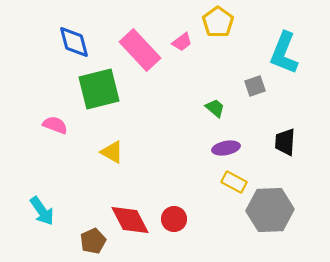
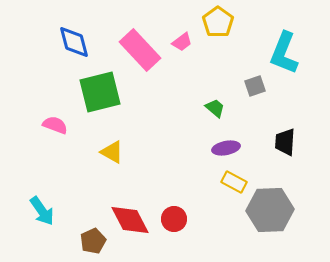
green square: moved 1 px right, 3 px down
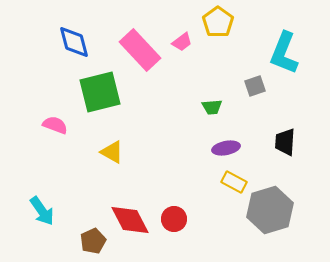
green trapezoid: moved 3 px left, 1 px up; rotated 135 degrees clockwise
gray hexagon: rotated 15 degrees counterclockwise
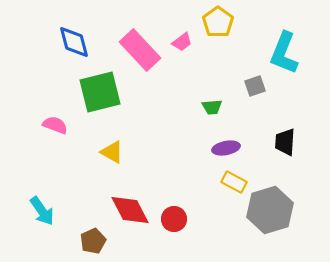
red diamond: moved 10 px up
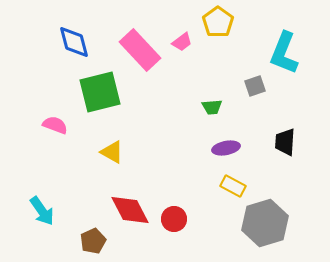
yellow rectangle: moved 1 px left, 4 px down
gray hexagon: moved 5 px left, 13 px down
